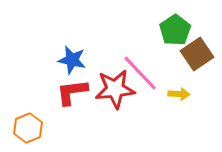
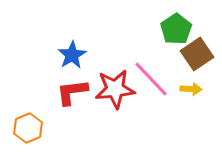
green pentagon: moved 1 px right, 1 px up
blue star: moved 5 px up; rotated 28 degrees clockwise
pink line: moved 11 px right, 6 px down
yellow arrow: moved 12 px right, 5 px up
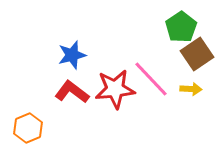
green pentagon: moved 5 px right, 2 px up
blue star: rotated 16 degrees clockwise
red L-shape: rotated 44 degrees clockwise
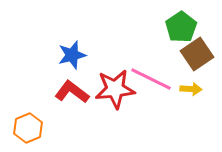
pink line: rotated 21 degrees counterclockwise
